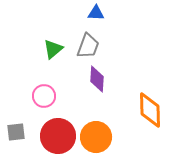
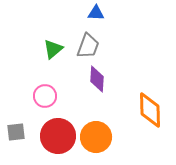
pink circle: moved 1 px right
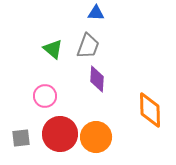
green triangle: rotated 40 degrees counterclockwise
gray square: moved 5 px right, 6 px down
red circle: moved 2 px right, 2 px up
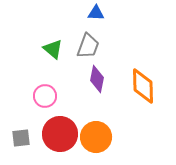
purple diamond: rotated 8 degrees clockwise
orange diamond: moved 7 px left, 24 px up
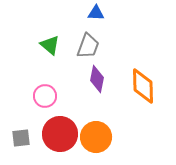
green triangle: moved 3 px left, 4 px up
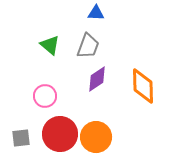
purple diamond: rotated 44 degrees clockwise
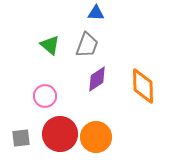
gray trapezoid: moved 1 px left, 1 px up
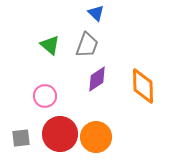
blue triangle: rotated 42 degrees clockwise
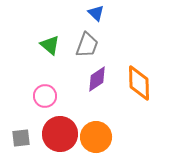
orange diamond: moved 4 px left, 3 px up
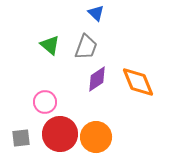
gray trapezoid: moved 1 px left, 2 px down
orange diamond: moved 1 px left, 1 px up; rotated 21 degrees counterclockwise
pink circle: moved 6 px down
